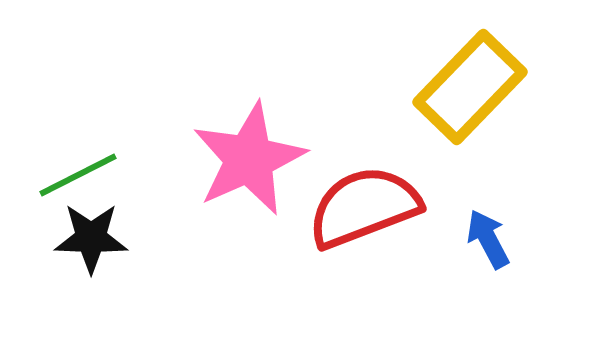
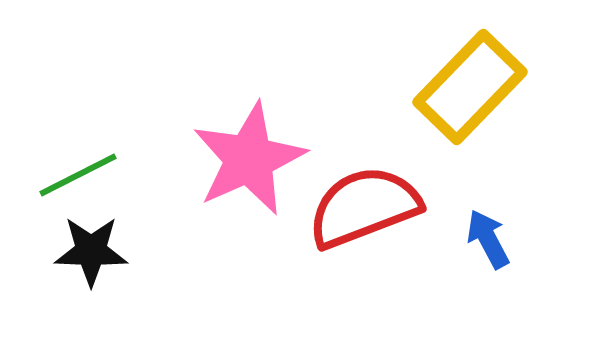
black star: moved 13 px down
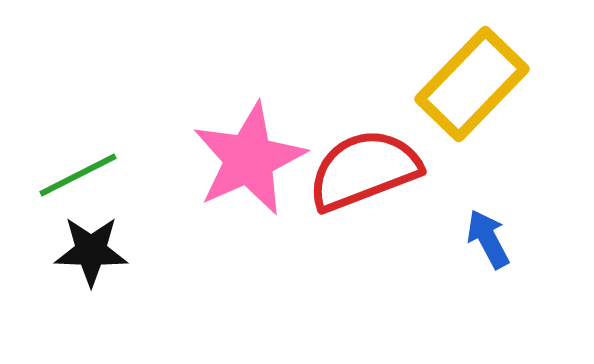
yellow rectangle: moved 2 px right, 3 px up
red semicircle: moved 37 px up
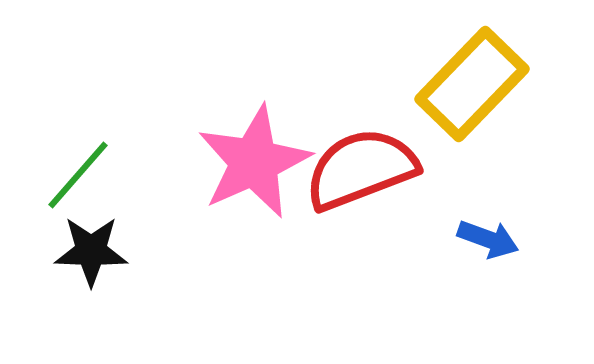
pink star: moved 5 px right, 3 px down
red semicircle: moved 3 px left, 1 px up
green line: rotated 22 degrees counterclockwise
blue arrow: rotated 138 degrees clockwise
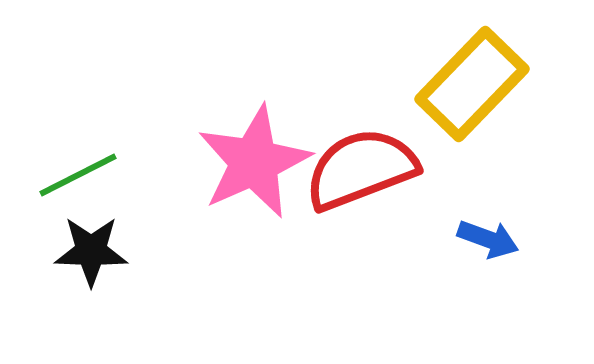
green line: rotated 22 degrees clockwise
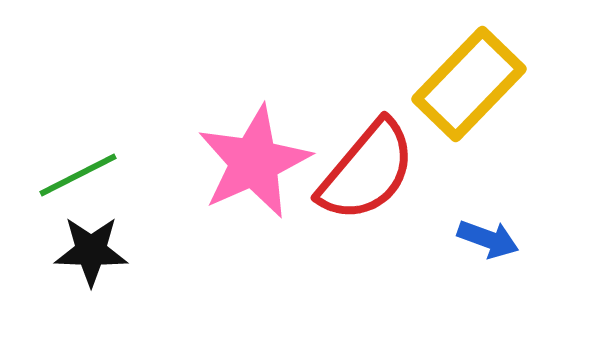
yellow rectangle: moved 3 px left
red semicircle: moved 6 px right, 2 px down; rotated 151 degrees clockwise
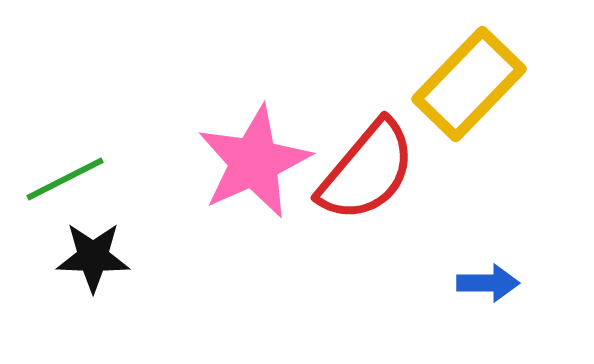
green line: moved 13 px left, 4 px down
blue arrow: moved 44 px down; rotated 20 degrees counterclockwise
black star: moved 2 px right, 6 px down
